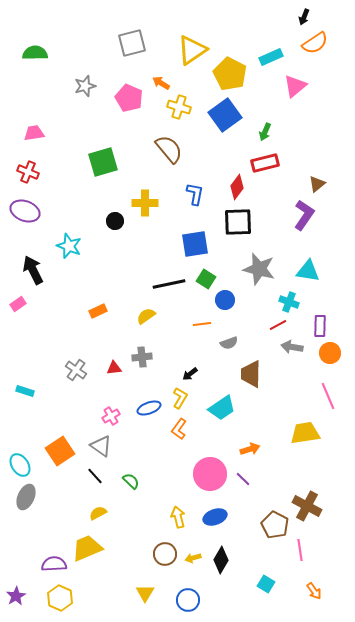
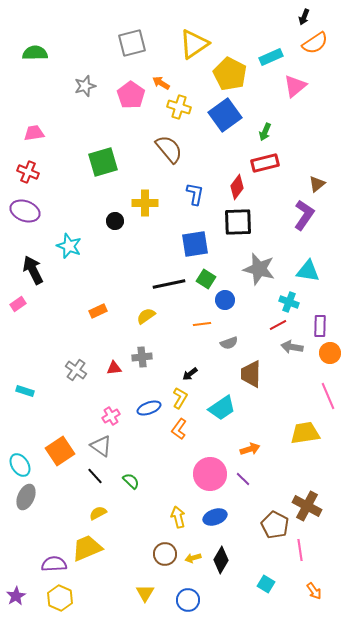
yellow triangle at (192, 50): moved 2 px right, 6 px up
pink pentagon at (129, 98): moved 2 px right, 3 px up; rotated 12 degrees clockwise
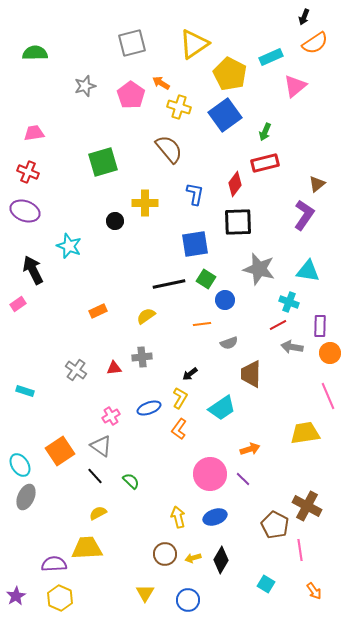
red diamond at (237, 187): moved 2 px left, 3 px up
yellow trapezoid at (87, 548): rotated 20 degrees clockwise
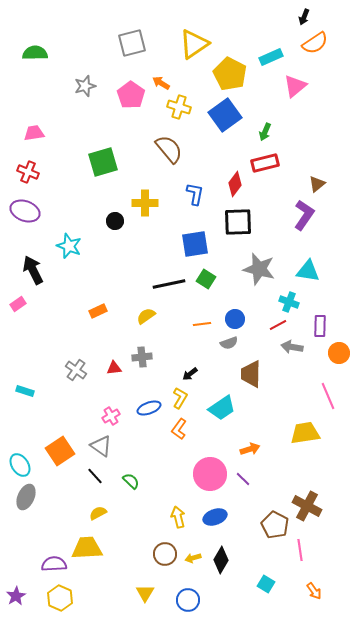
blue circle at (225, 300): moved 10 px right, 19 px down
orange circle at (330, 353): moved 9 px right
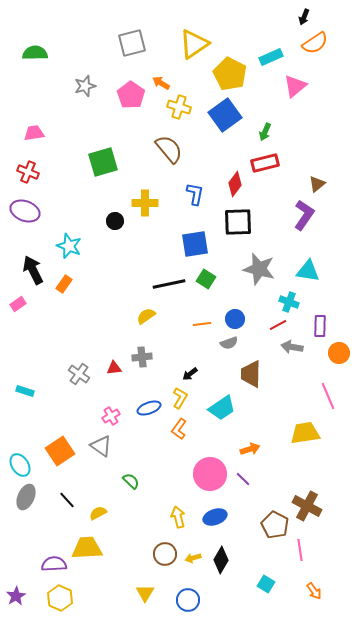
orange rectangle at (98, 311): moved 34 px left, 27 px up; rotated 30 degrees counterclockwise
gray cross at (76, 370): moved 3 px right, 4 px down
black line at (95, 476): moved 28 px left, 24 px down
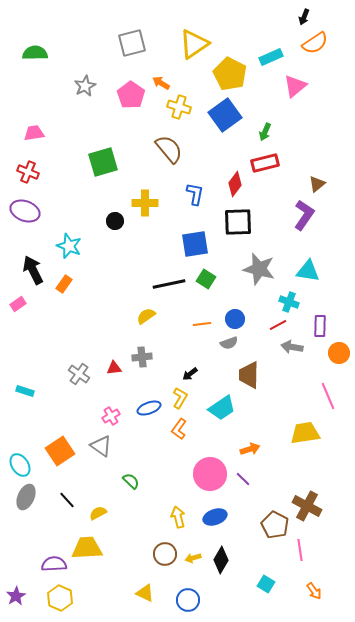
gray star at (85, 86): rotated 10 degrees counterclockwise
brown trapezoid at (251, 374): moved 2 px left, 1 px down
yellow triangle at (145, 593): rotated 36 degrees counterclockwise
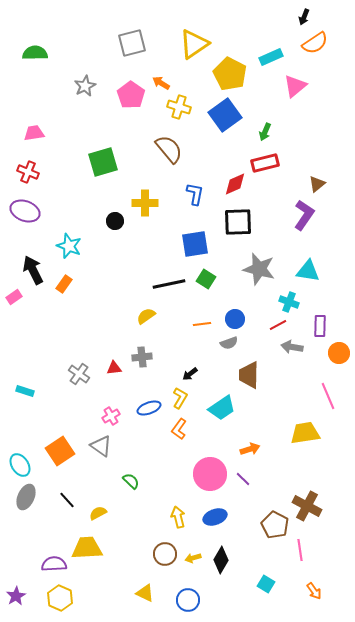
red diamond at (235, 184): rotated 30 degrees clockwise
pink rectangle at (18, 304): moved 4 px left, 7 px up
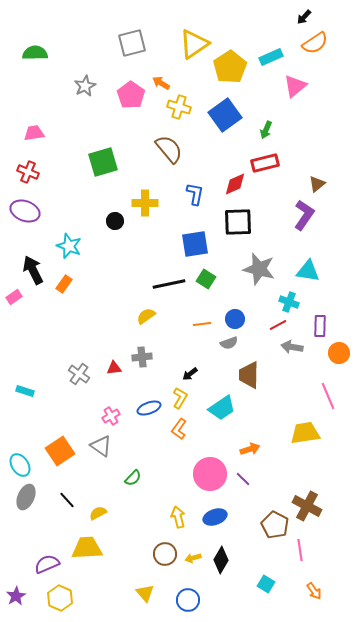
black arrow at (304, 17): rotated 21 degrees clockwise
yellow pentagon at (230, 74): moved 7 px up; rotated 12 degrees clockwise
green arrow at (265, 132): moved 1 px right, 2 px up
green semicircle at (131, 481): moved 2 px right, 3 px up; rotated 90 degrees clockwise
purple semicircle at (54, 564): moved 7 px left; rotated 20 degrees counterclockwise
yellow triangle at (145, 593): rotated 24 degrees clockwise
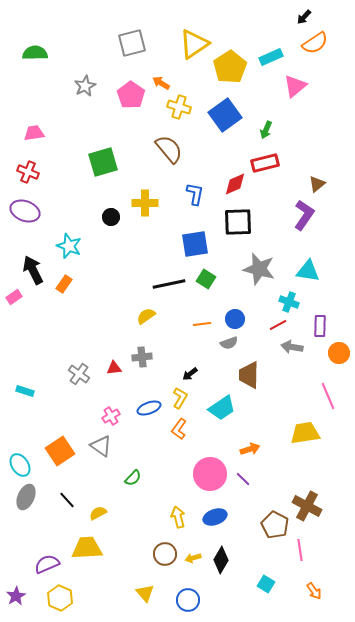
black circle at (115, 221): moved 4 px left, 4 px up
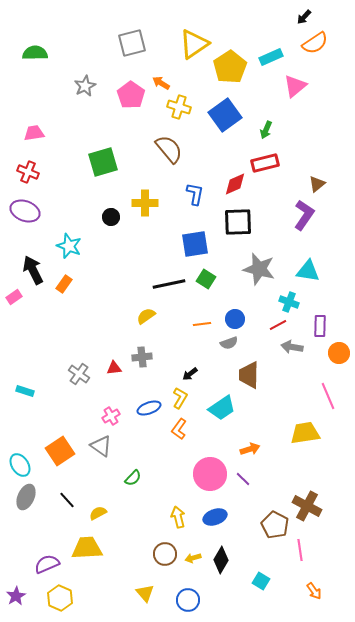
cyan square at (266, 584): moved 5 px left, 3 px up
